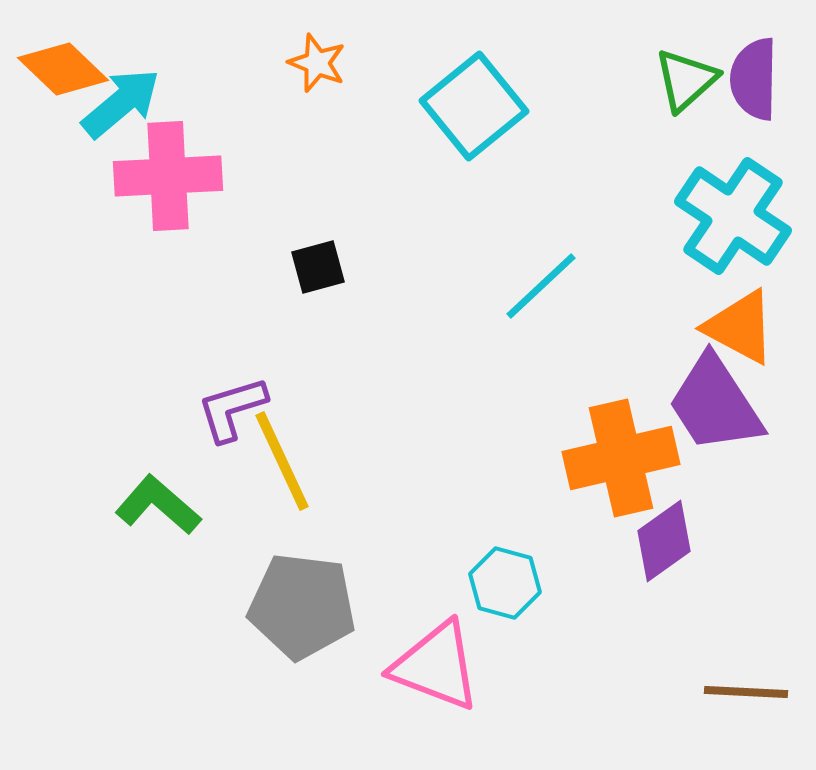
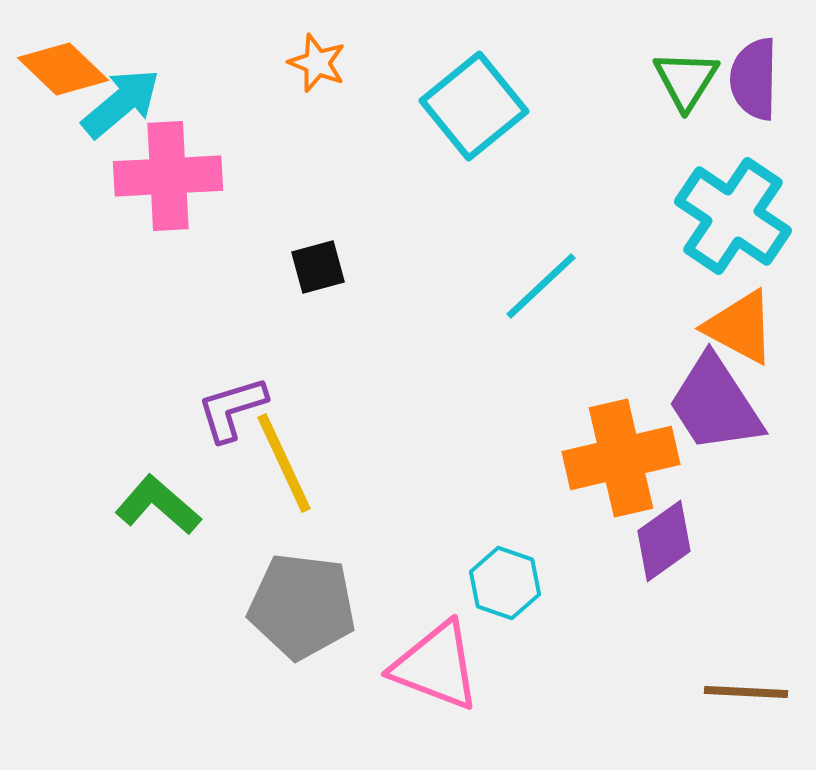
green triangle: rotated 16 degrees counterclockwise
yellow line: moved 2 px right, 2 px down
cyan hexagon: rotated 4 degrees clockwise
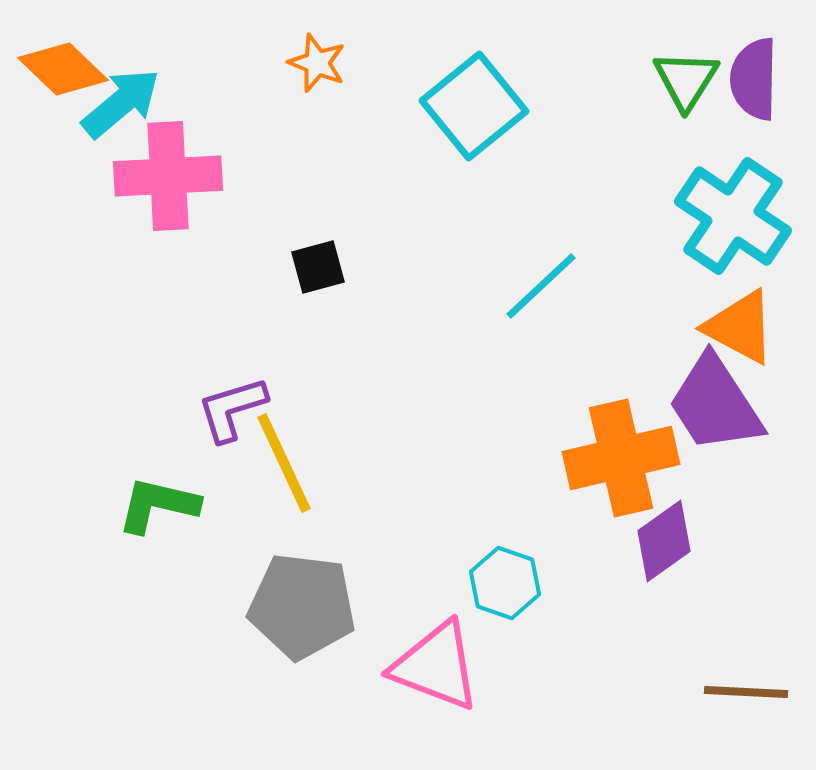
green L-shape: rotated 28 degrees counterclockwise
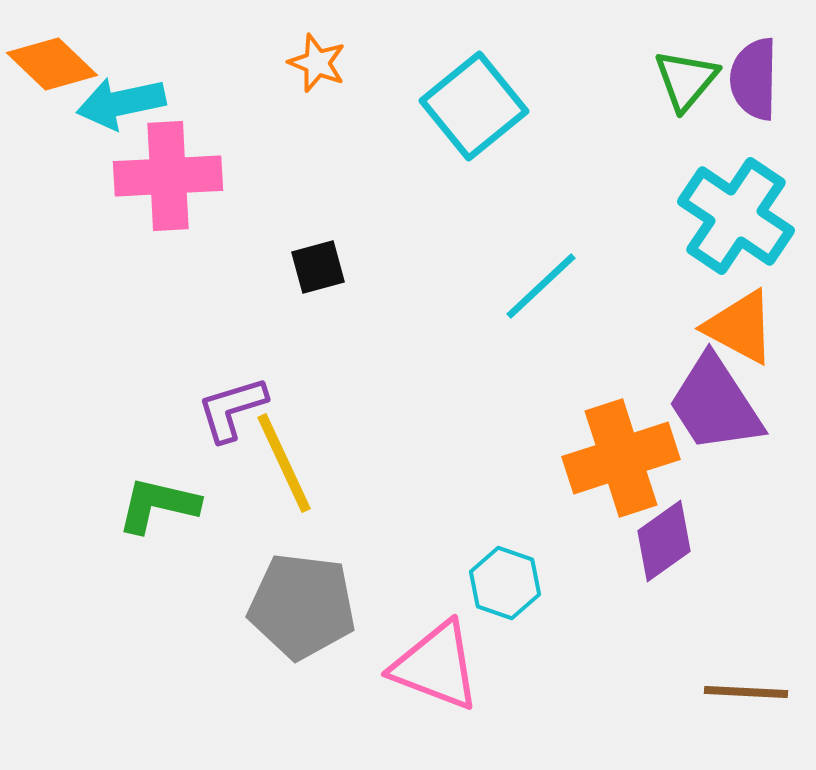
orange diamond: moved 11 px left, 5 px up
green triangle: rotated 8 degrees clockwise
cyan arrow: rotated 152 degrees counterclockwise
cyan cross: moved 3 px right
orange cross: rotated 5 degrees counterclockwise
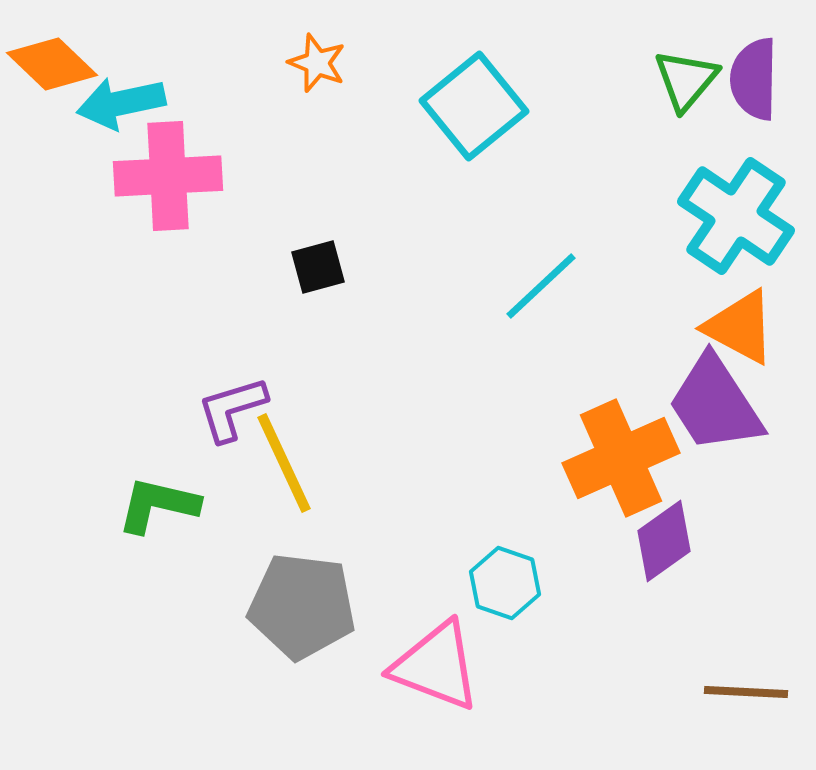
orange cross: rotated 6 degrees counterclockwise
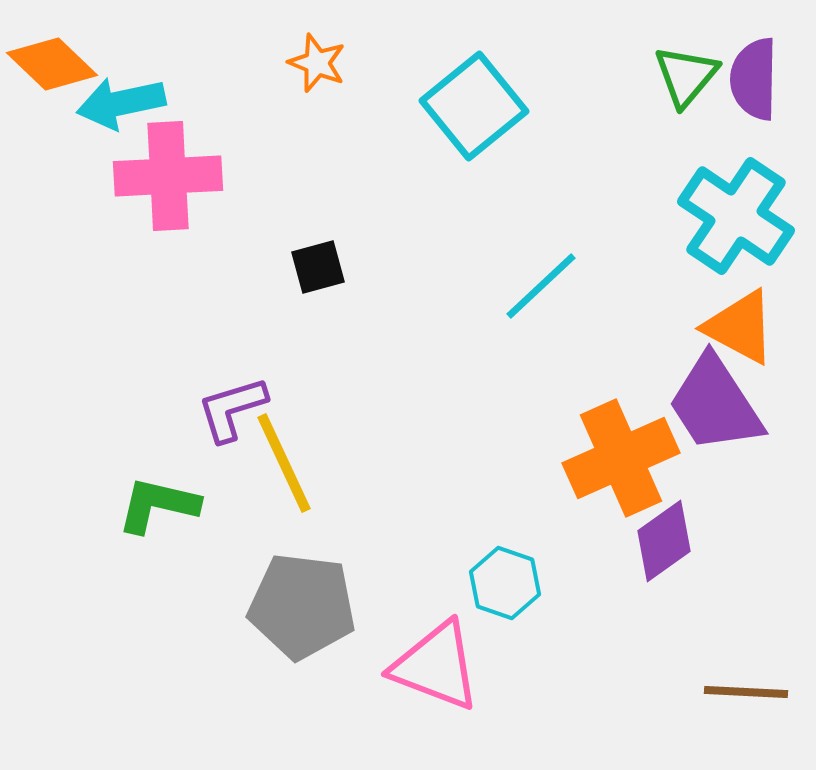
green triangle: moved 4 px up
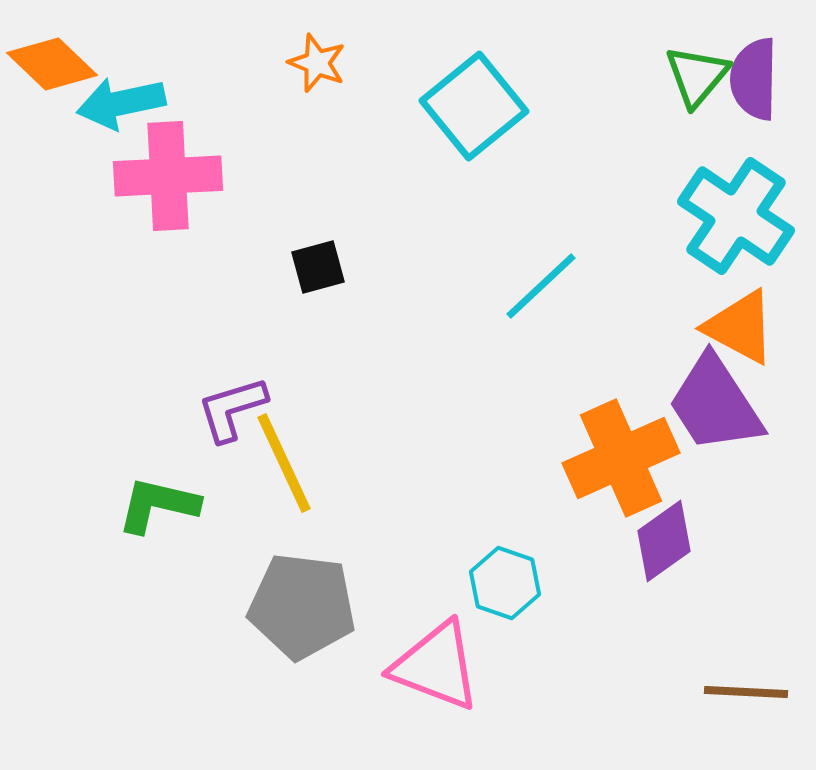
green triangle: moved 11 px right
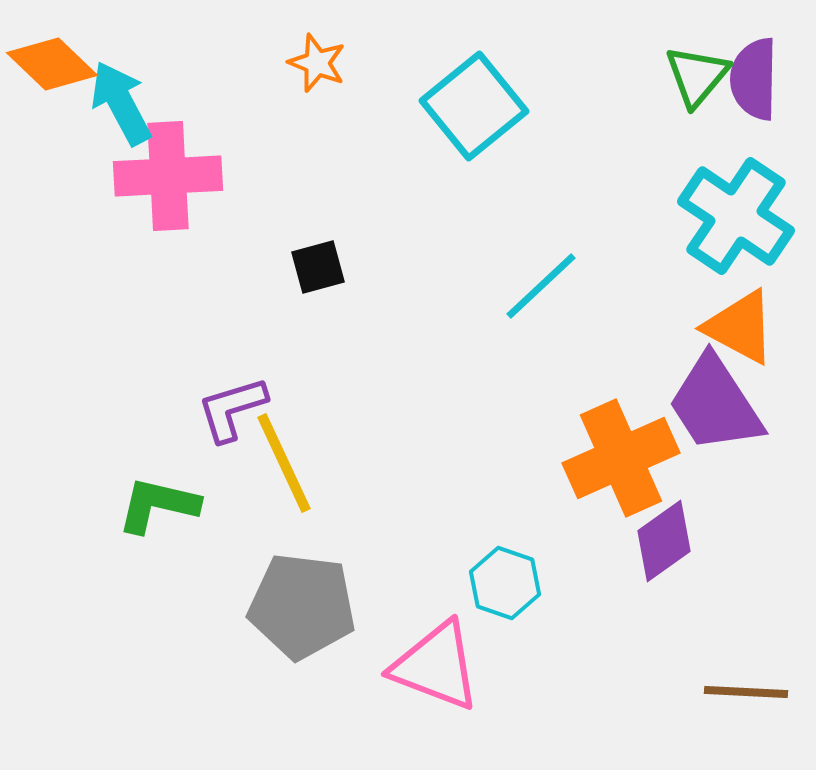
cyan arrow: rotated 74 degrees clockwise
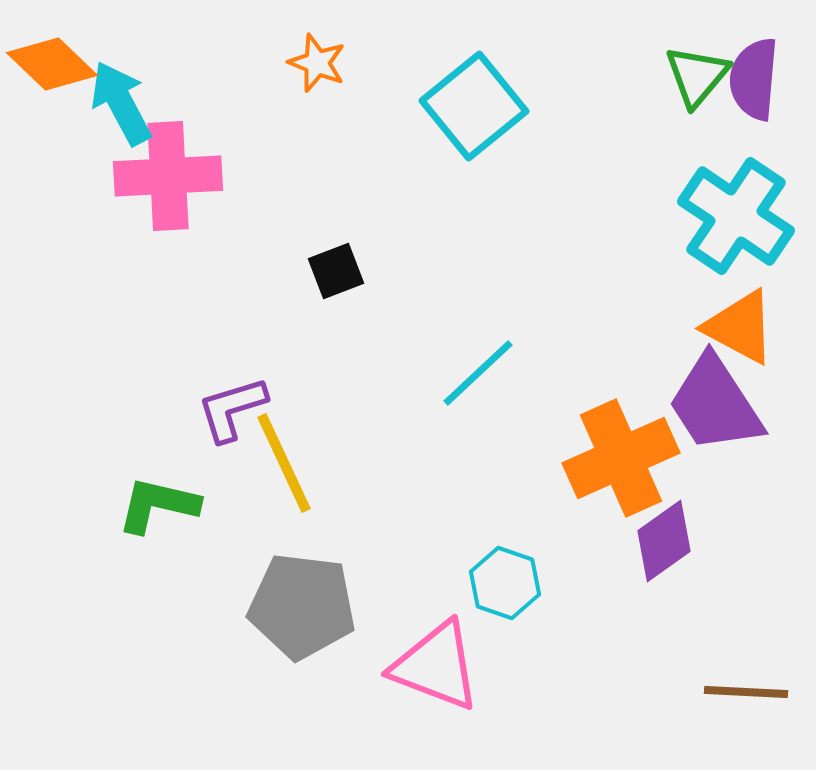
purple semicircle: rotated 4 degrees clockwise
black square: moved 18 px right, 4 px down; rotated 6 degrees counterclockwise
cyan line: moved 63 px left, 87 px down
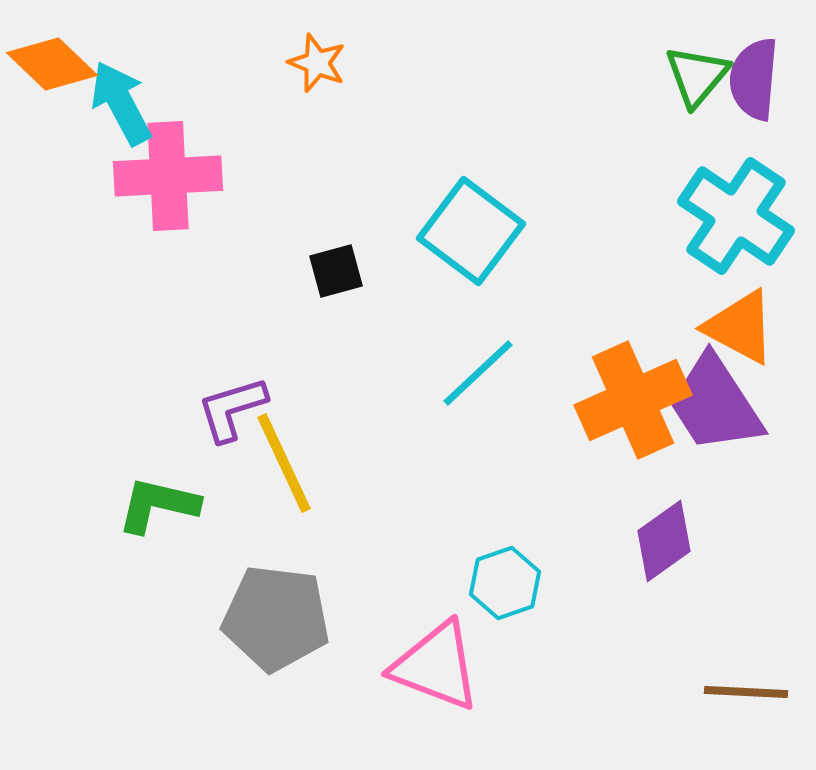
cyan square: moved 3 px left, 125 px down; rotated 14 degrees counterclockwise
black square: rotated 6 degrees clockwise
orange cross: moved 12 px right, 58 px up
cyan hexagon: rotated 22 degrees clockwise
gray pentagon: moved 26 px left, 12 px down
